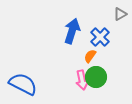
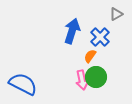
gray triangle: moved 4 px left
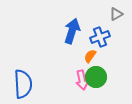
blue cross: rotated 24 degrees clockwise
blue semicircle: rotated 60 degrees clockwise
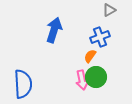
gray triangle: moved 7 px left, 4 px up
blue arrow: moved 18 px left, 1 px up
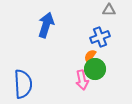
gray triangle: rotated 32 degrees clockwise
blue arrow: moved 8 px left, 5 px up
green circle: moved 1 px left, 8 px up
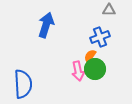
pink arrow: moved 4 px left, 9 px up
